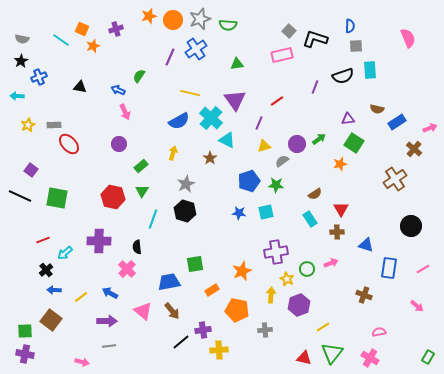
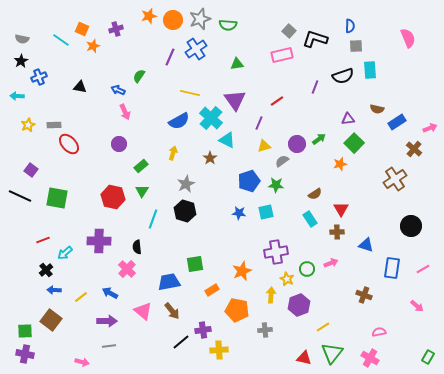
green square at (354, 143): rotated 12 degrees clockwise
blue rectangle at (389, 268): moved 3 px right
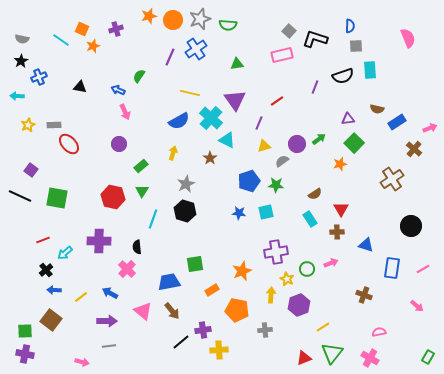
brown cross at (395, 179): moved 3 px left
red triangle at (304, 358): rotated 35 degrees counterclockwise
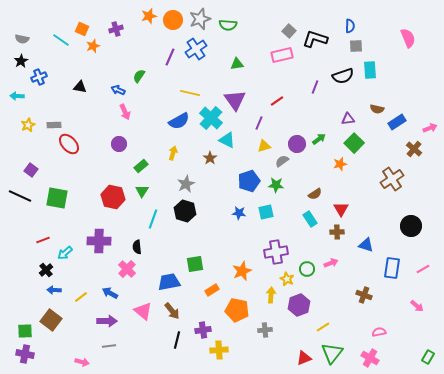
black line at (181, 342): moved 4 px left, 2 px up; rotated 36 degrees counterclockwise
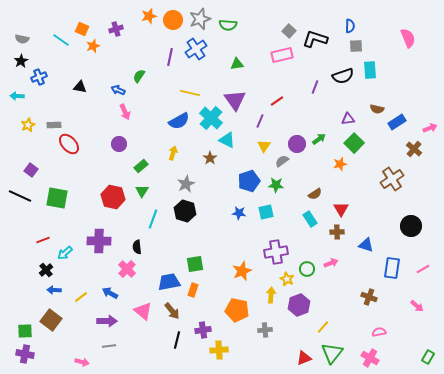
purple line at (170, 57): rotated 12 degrees counterclockwise
purple line at (259, 123): moved 1 px right, 2 px up
yellow triangle at (264, 146): rotated 40 degrees counterclockwise
orange rectangle at (212, 290): moved 19 px left; rotated 40 degrees counterclockwise
brown cross at (364, 295): moved 5 px right, 2 px down
yellow line at (323, 327): rotated 16 degrees counterclockwise
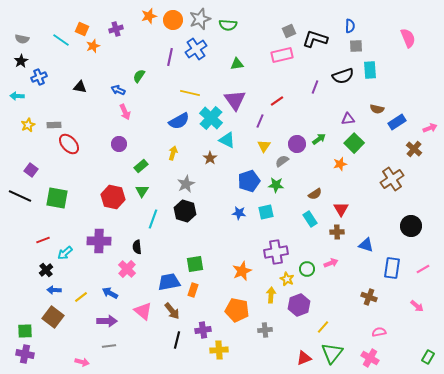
gray square at (289, 31): rotated 24 degrees clockwise
brown square at (51, 320): moved 2 px right, 3 px up
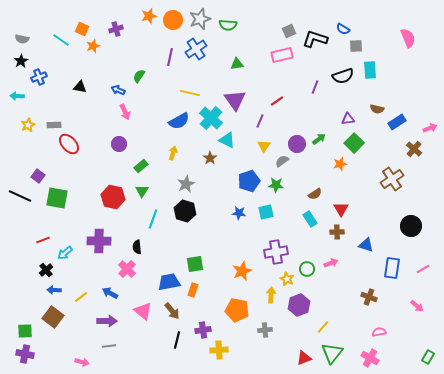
blue semicircle at (350, 26): moved 7 px left, 3 px down; rotated 120 degrees clockwise
purple square at (31, 170): moved 7 px right, 6 px down
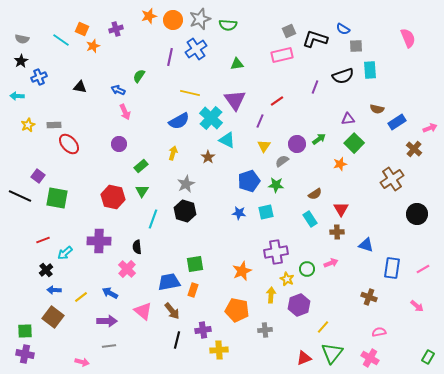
brown star at (210, 158): moved 2 px left, 1 px up
black circle at (411, 226): moved 6 px right, 12 px up
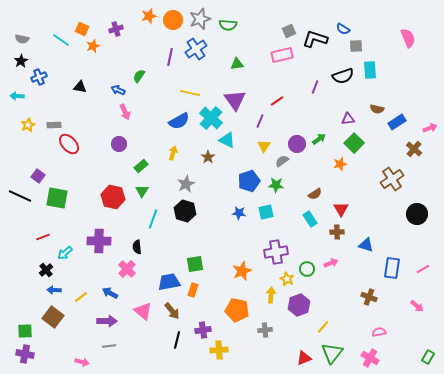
red line at (43, 240): moved 3 px up
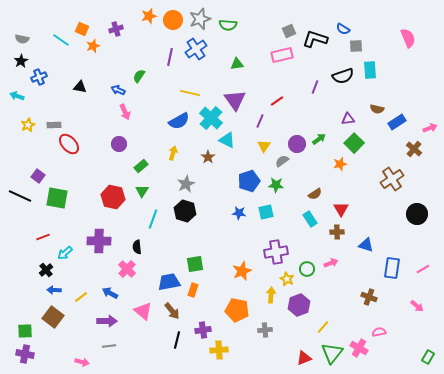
cyan arrow at (17, 96): rotated 16 degrees clockwise
pink cross at (370, 358): moved 11 px left, 10 px up
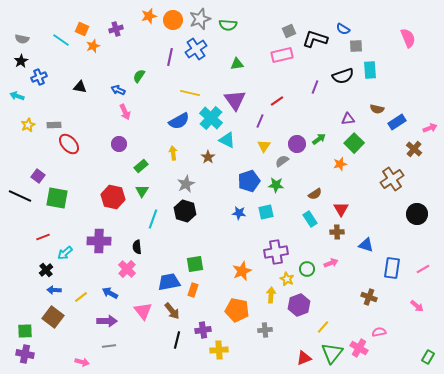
yellow arrow at (173, 153): rotated 24 degrees counterclockwise
pink triangle at (143, 311): rotated 12 degrees clockwise
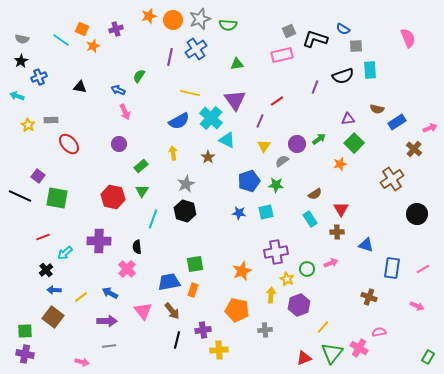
yellow star at (28, 125): rotated 16 degrees counterclockwise
gray rectangle at (54, 125): moved 3 px left, 5 px up
pink arrow at (417, 306): rotated 16 degrees counterclockwise
